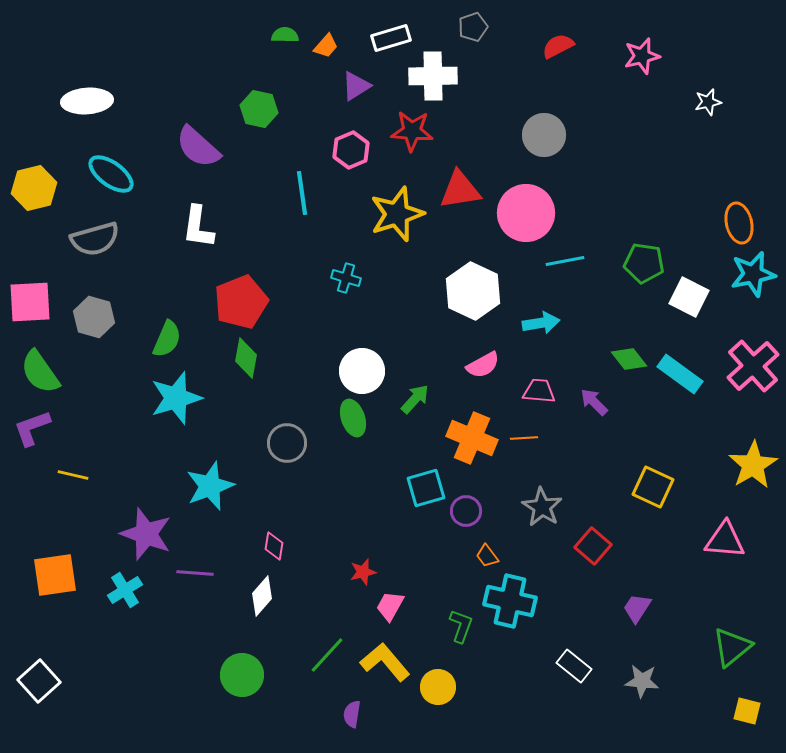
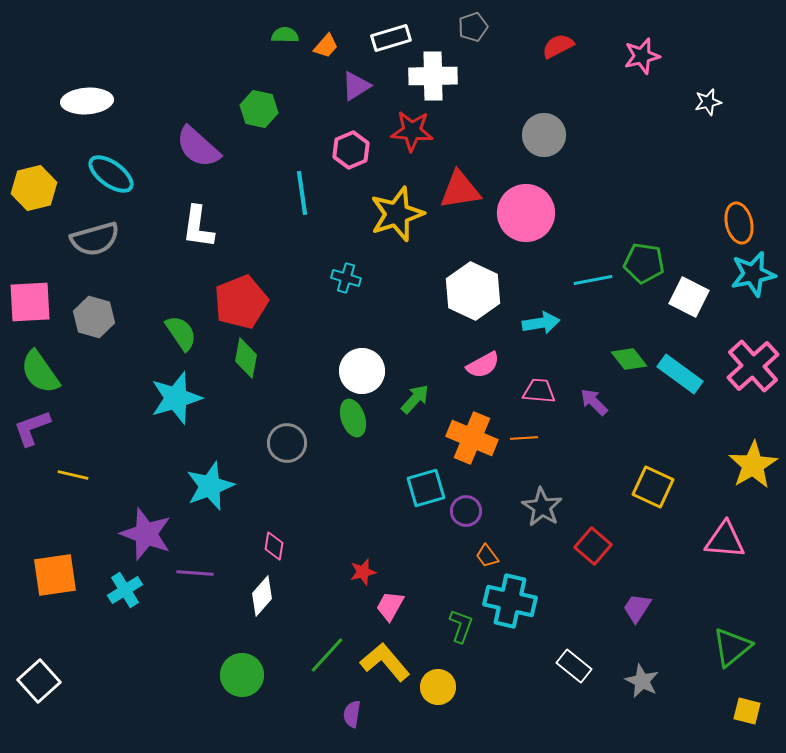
cyan line at (565, 261): moved 28 px right, 19 px down
green semicircle at (167, 339): moved 14 px right, 6 px up; rotated 57 degrees counterclockwise
gray star at (642, 681): rotated 20 degrees clockwise
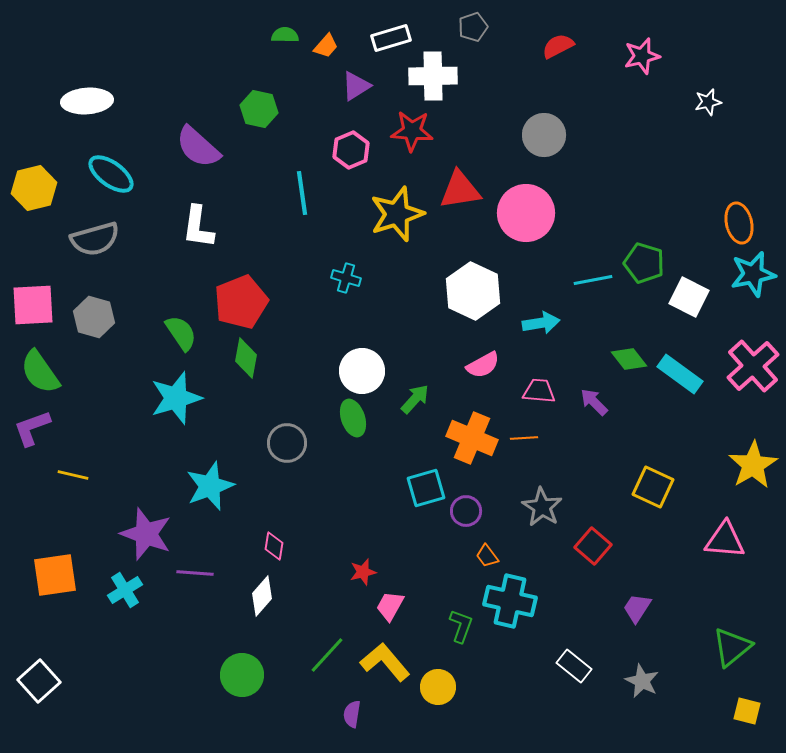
green pentagon at (644, 263): rotated 9 degrees clockwise
pink square at (30, 302): moved 3 px right, 3 px down
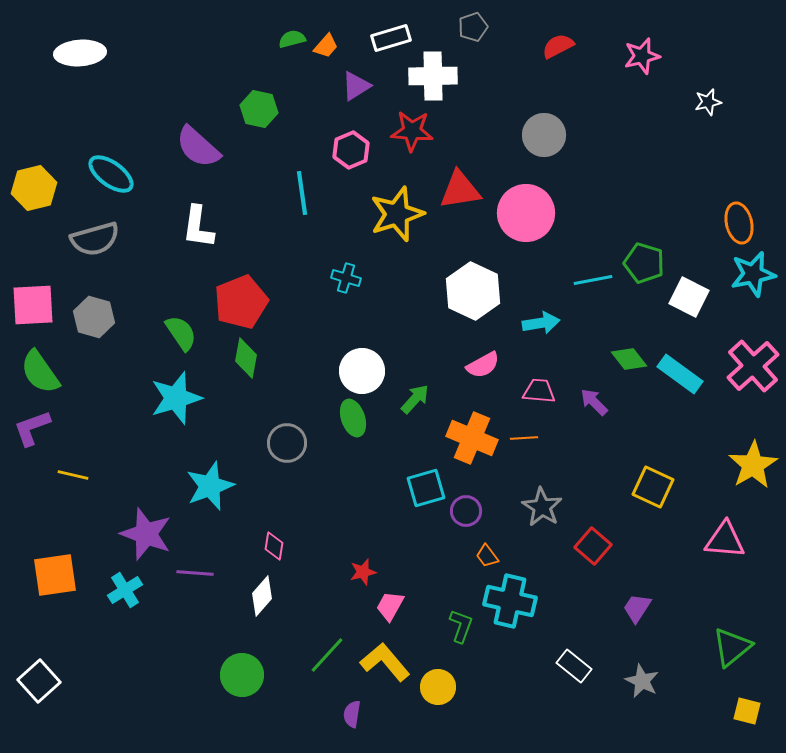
green semicircle at (285, 35): moved 7 px right, 4 px down; rotated 16 degrees counterclockwise
white ellipse at (87, 101): moved 7 px left, 48 px up
